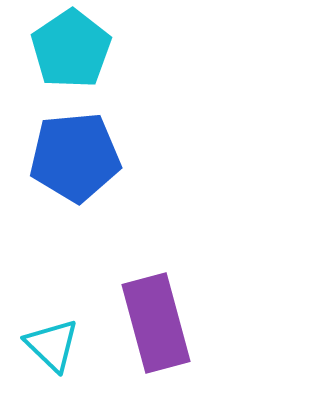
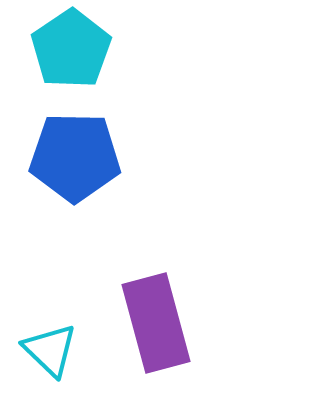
blue pentagon: rotated 6 degrees clockwise
cyan triangle: moved 2 px left, 5 px down
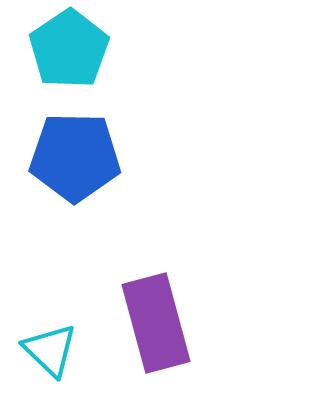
cyan pentagon: moved 2 px left
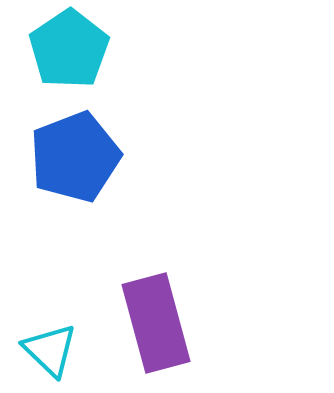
blue pentagon: rotated 22 degrees counterclockwise
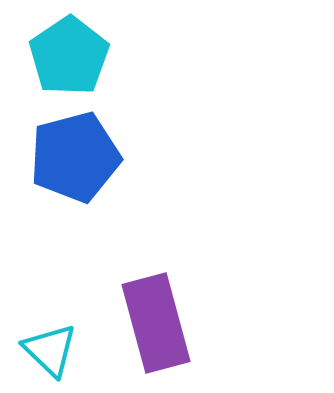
cyan pentagon: moved 7 px down
blue pentagon: rotated 6 degrees clockwise
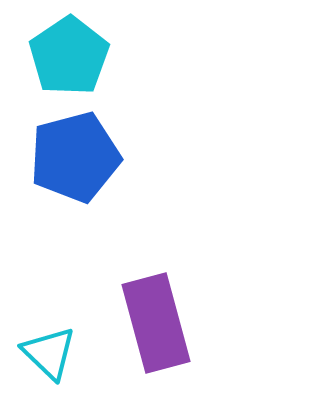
cyan triangle: moved 1 px left, 3 px down
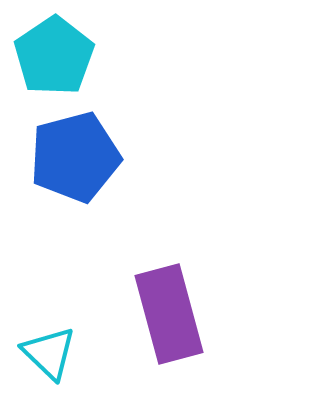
cyan pentagon: moved 15 px left
purple rectangle: moved 13 px right, 9 px up
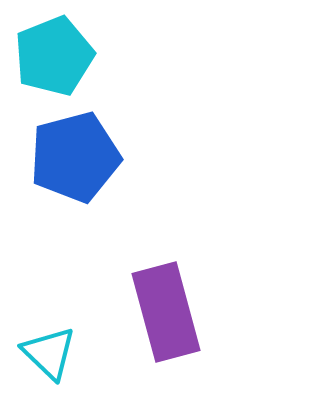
cyan pentagon: rotated 12 degrees clockwise
purple rectangle: moved 3 px left, 2 px up
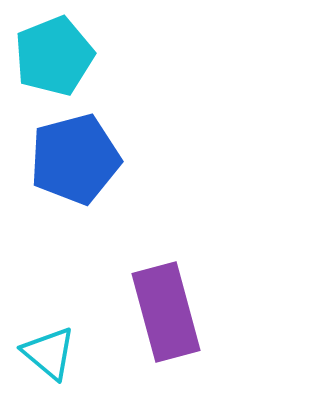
blue pentagon: moved 2 px down
cyan triangle: rotated 4 degrees counterclockwise
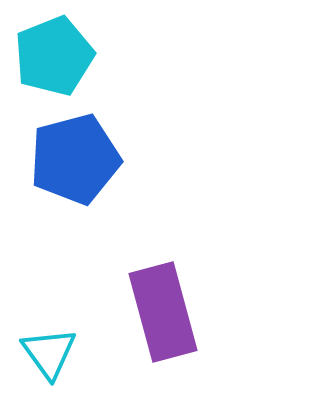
purple rectangle: moved 3 px left
cyan triangle: rotated 14 degrees clockwise
